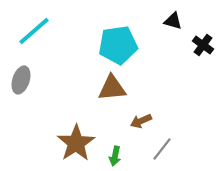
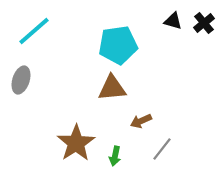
black cross: moved 1 px right, 22 px up; rotated 15 degrees clockwise
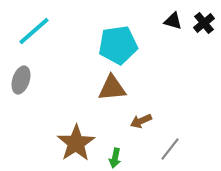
gray line: moved 8 px right
green arrow: moved 2 px down
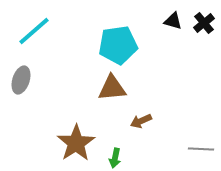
gray line: moved 31 px right; rotated 55 degrees clockwise
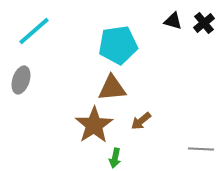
brown arrow: rotated 15 degrees counterclockwise
brown star: moved 18 px right, 18 px up
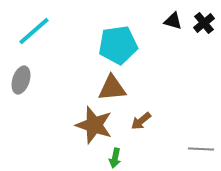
brown star: rotated 21 degrees counterclockwise
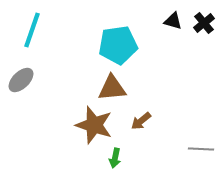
cyan line: moved 2 px left, 1 px up; rotated 30 degrees counterclockwise
gray ellipse: rotated 28 degrees clockwise
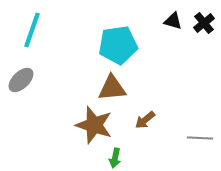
brown arrow: moved 4 px right, 1 px up
gray line: moved 1 px left, 11 px up
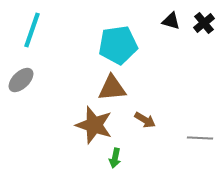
black triangle: moved 2 px left
brown arrow: rotated 110 degrees counterclockwise
